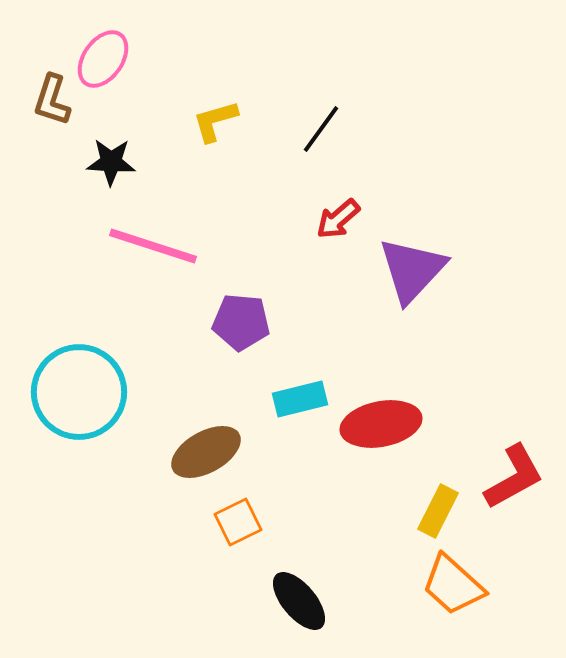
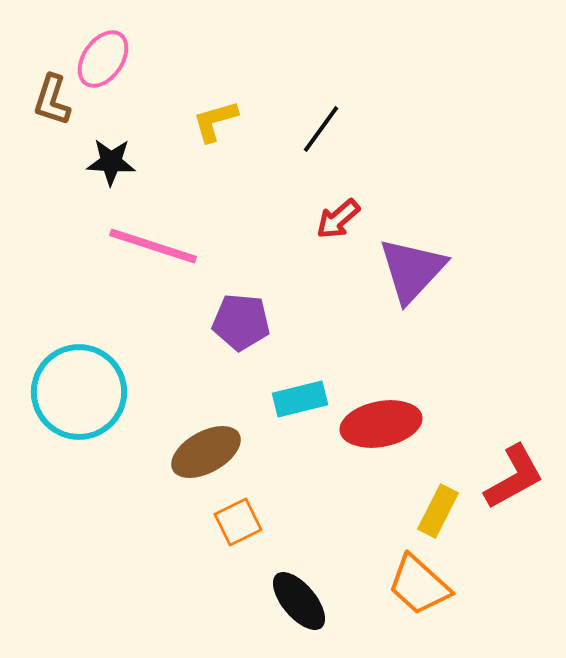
orange trapezoid: moved 34 px left
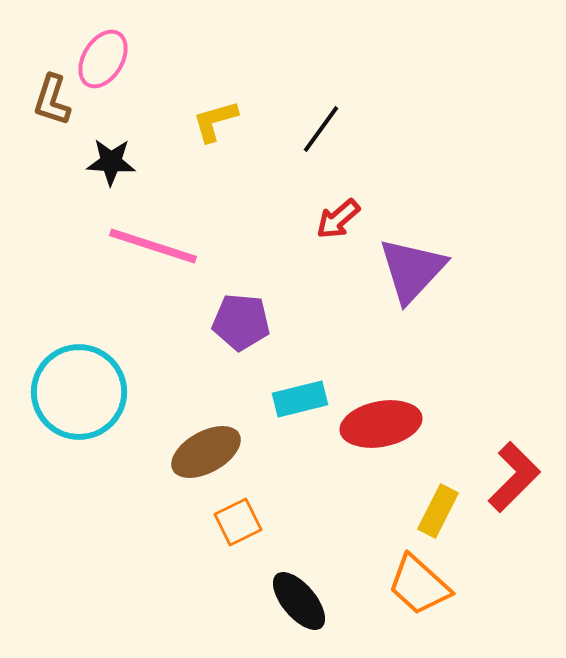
pink ellipse: rotated 4 degrees counterclockwise
red L-shape: rotated 16 degrees counterclockwise
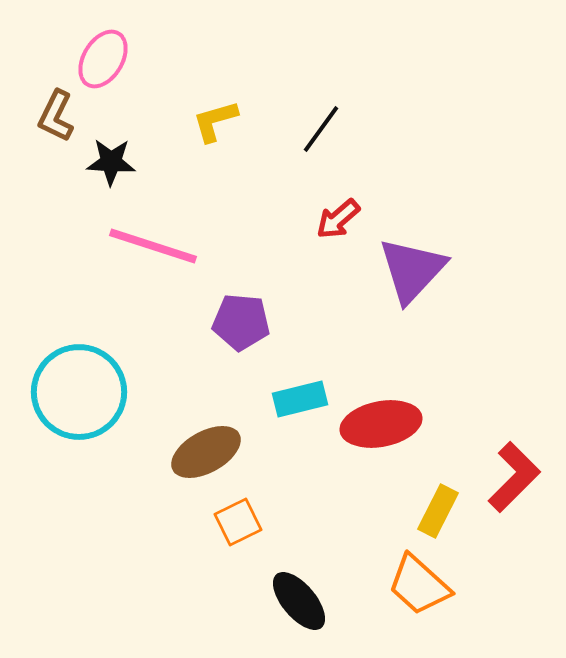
brown L-shape: moved 4 px right, 16 px down; rotated 8 degrees clockwise
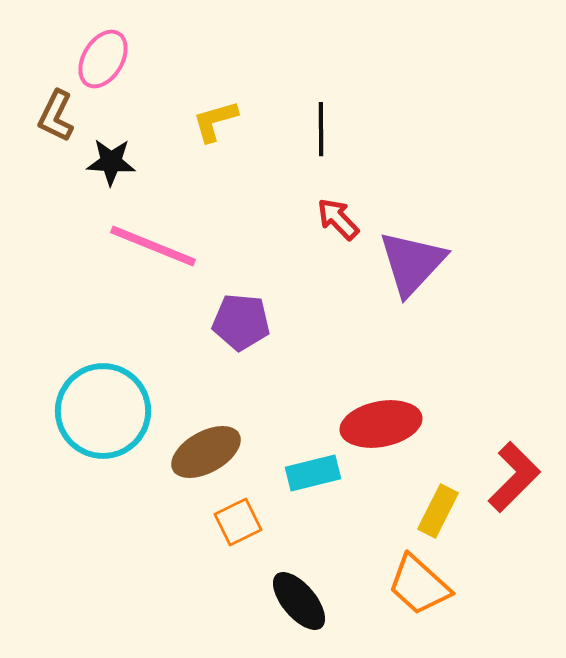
black line: rotated 36 degrees counterclockwise
red arrow: rotated 87 degrees clockwise
pink line: rotated 4 degrees clockwise
purple triangle: moved 7 px up
cyan circle: moved 24 px right, 19 px down
cyan rectangle: moved 13 px right, 74 px down
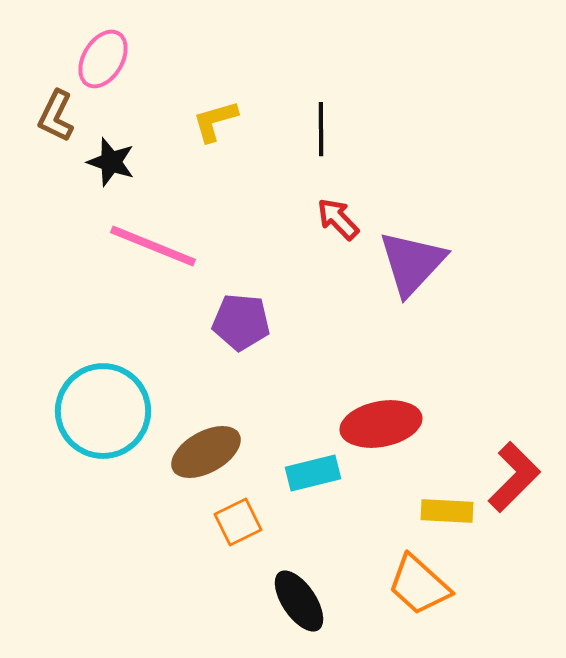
black star: rotated 15 degrees clockwise
yellow rectangle: moved 9 px right; rotated 66 degrees clockwise
black ellipse: rotated 6 degrees clockwise
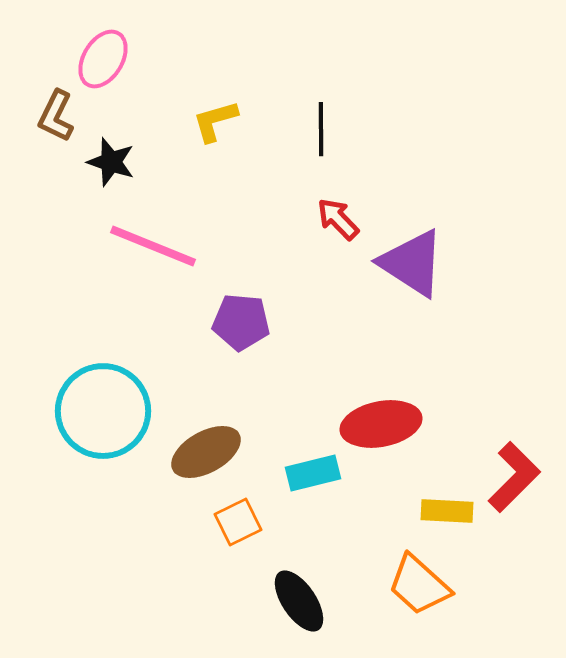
purple triangle: rotated 40 degrees counterclockwise
